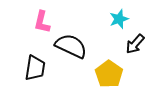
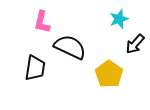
black semicircle: moved 1 px left, 1 px down
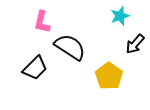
cyan star: moved 1 px right, 3 px up
black semicircle: rotated 8 degrees clockwise
black trapezoid: rotated 36 degrees clockwise
yellow pentagon: moved 2 px down
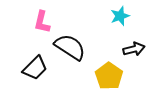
black arrow: moved 1 px left, 5 px down; rotated 145 degrees counterclockwise
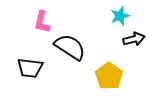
black arrow: moved 10 px up
black trapezoid: moved 5 px left; rotated 52 degrees clockwise
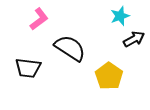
pink L-shape: moved 3 px left, 3 px up; rotated 140 degrees counterclockwise
black arrow: rotated 15 degrees counterclockwise
black semicircle: moved 1 px down
black trapezoid: moved 2 px left
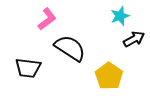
pink L-shape: moved 8 px right
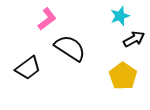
black trapezoid: rotated 44 degrees counterclockwise
yellow pentagon: moved 14 px right
